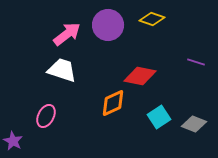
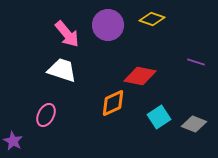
pink arrow: rotated 88 degrees clockwise
pink ellipse: moved 1 px up
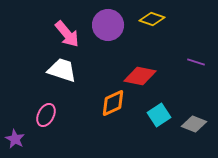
cyan square: moved 2 px up
purple star: moved 2 px right, 2 px up
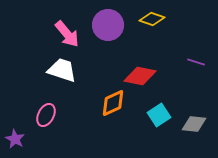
gray diamond: rotated 15 degrees counterclockwise
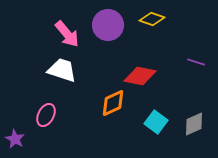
cyan square: moved 3 px left, 7 px down; rotated 20 degrees counterclockwise
gray diamond: rotated 30 degrees counterclockwise
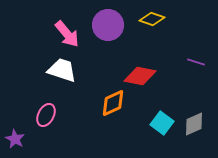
cyan square: moved 6 px right, 1 px down
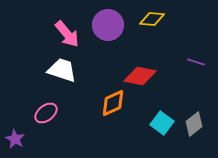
yellow diamond: rotated 15 degrees counterclockwise
pink ellipse: moved 2 px up; rotated 25 degrees clockwise
gray diamond: rotated 15 degrees counterclockwise
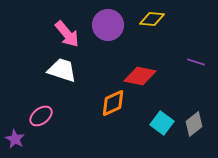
pink ellipse: moved 5 px left, 3 px down
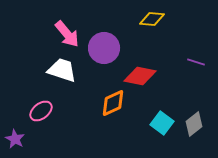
purple circle: moved 4 px left, 23 px down
pink ellipse: moved 5 px up
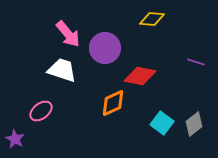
pink arrow: moved 1 px right
purple circle: moved 1 px right
